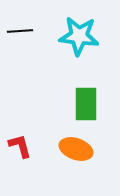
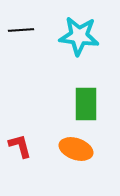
black line: moved 1 px right, 1 px up
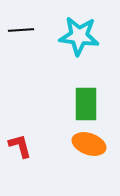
orange ellipse: moved 13 px right, 5 px up
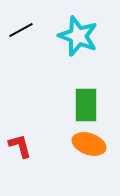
black line: rotated 25 degrees counterclockwise
cyan star: moved 1 px left; rotated 15 degrees clockwise
green rectangle: moved 1 px down
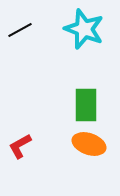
black line: moved 1 px left
cyan star: moved 6 px right, 7 px up
red L-shape: rotated 104 degrees counterclockwise
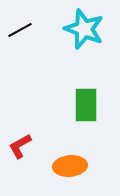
orange ellipse: moved 19 px left, 22 px down; rotated 24 degrees counterclockwise
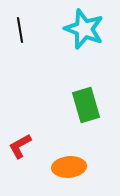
black line: rotated 70 degrees counterclockwise
green rectangle: rotated 16 degrees counterclockwise
orange ellipse: moved 1 px left, 1 px down
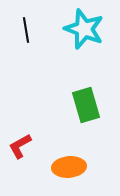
black line: moved 6 px right
